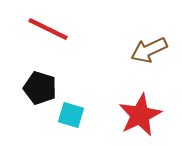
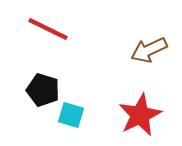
black pentagon: moved 3 px right, 2 px down
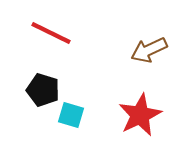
red line: moved 3 px right, 4 px down
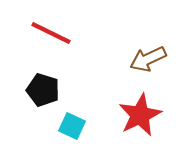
brown arrow: moved 1 px left, 9 px down
cyan square: moved 1 px right, 11 px down; rotated 8 degrees clockwise
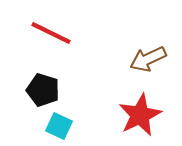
cyan square: moved 13 px left
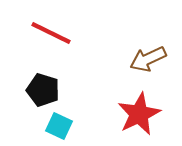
red star: moved 1 px left, 1 px up
